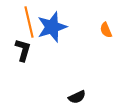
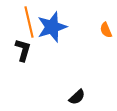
black semicircle: rotated 18 degrees counterclockwise
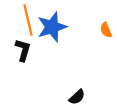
orange line: moved 1 px left, 2 px up
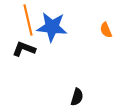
blue star: rotated 24 degrees clockwise
black L-shape: moved 1 px right, 1 px up; rotated 85 degrees counterclockwise
black semicircle: rotated 30 degrees counterclockwise
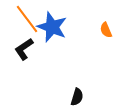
orange line: moved 1 px left, 1 px up; rotated 24 degrees counterclockwise
blue star: rotated 16 degrees clockwise
black L-shape: rotated 55 degrees counterclockwise
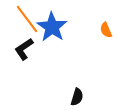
blue star: rotated 12 degrees clockwise
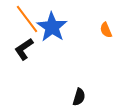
black semicircle: moved 2 px right
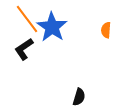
orange semicircle: rotated 28 degrees clockwise
